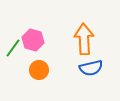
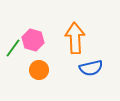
orange arrow: moved 9 px left, 1 px up
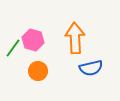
orange circle: moved 1 px left, 1 px down
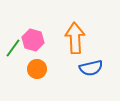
orange circle: moved 1 px left, 2 px up
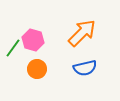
orange arrow: moved 7 px right, 5 px up; rotated 48 degrees clockwise
blue semicircle: moved 6 px left
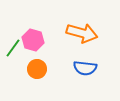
orange arrow: rotated 60 degrees clockwise
blue semicircle: rotated 20 degrees clockwise
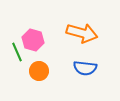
green line: moved 4 px right, 4 px down; rotated 60 degrees counterclockwise
orange circle: moved 2 px right, 2 px down
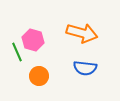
orange circle: moved 5 px down
